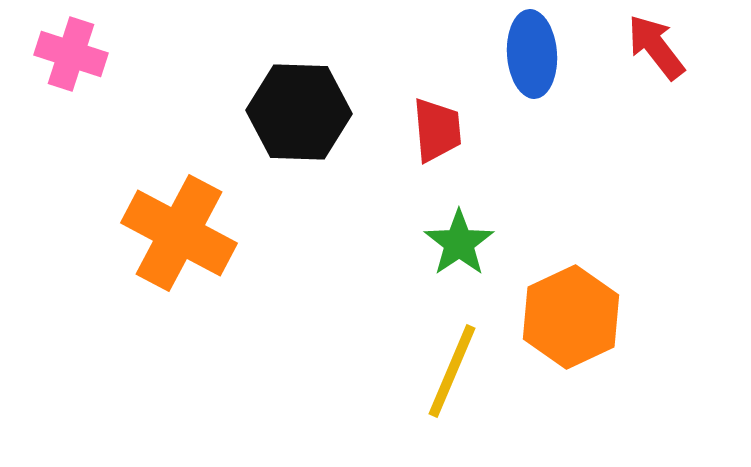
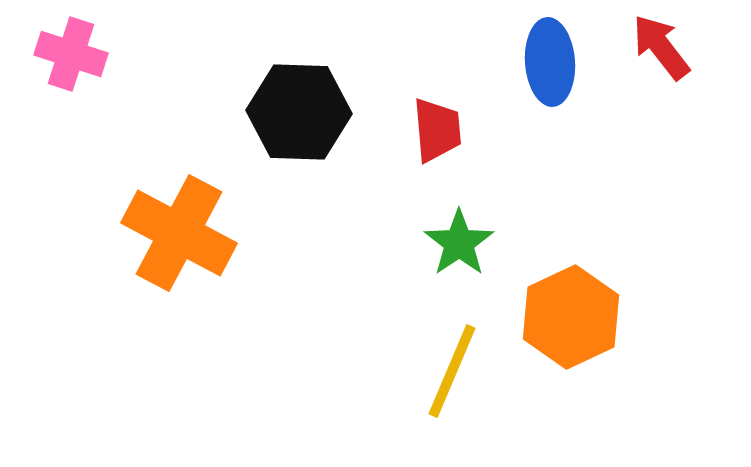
red arrow: moved 5 px right
blue ellipse: moved 18 px right, 8 px down
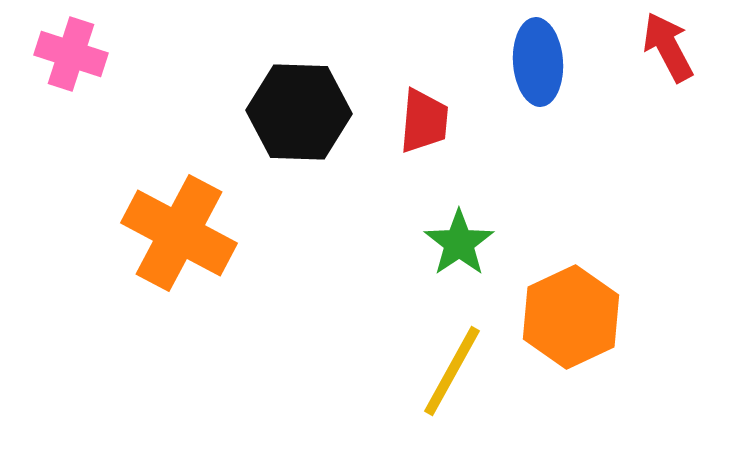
red arrow: moved 7 px right; rotated 10 degrees clockwise
blue ellipse: moved 12 px left
red trapezoid: moved 13 px left, 9 px up; rotated 10 degrees clockwise
yellow line: rotated 6 degrees clockwise
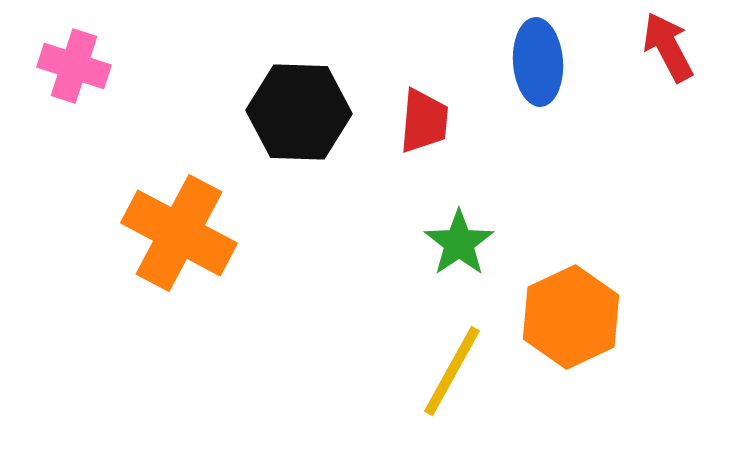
pink cross: moved 3 px right, 12 px down
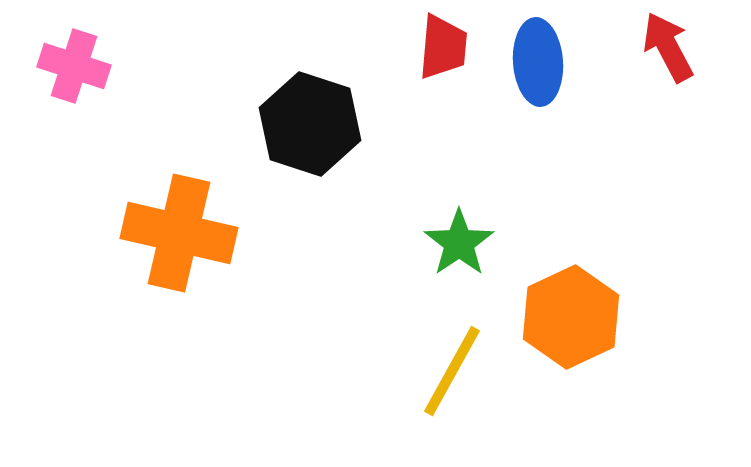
black hexagon: moved 11 px right, 12 px down; rotated 16 degrees clockwise
red trapezoid: moved 19 px right, 74 px up
orange cross: rotated 15 degrees counterclockwise
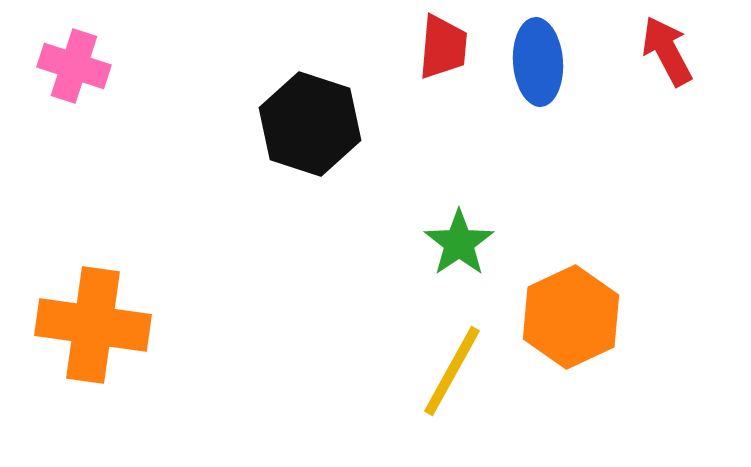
red arrow: moved 1 px left, 4 px down
orange cross: moved 86 px left, 92 px down; rotated 5 degrees counterclockwise
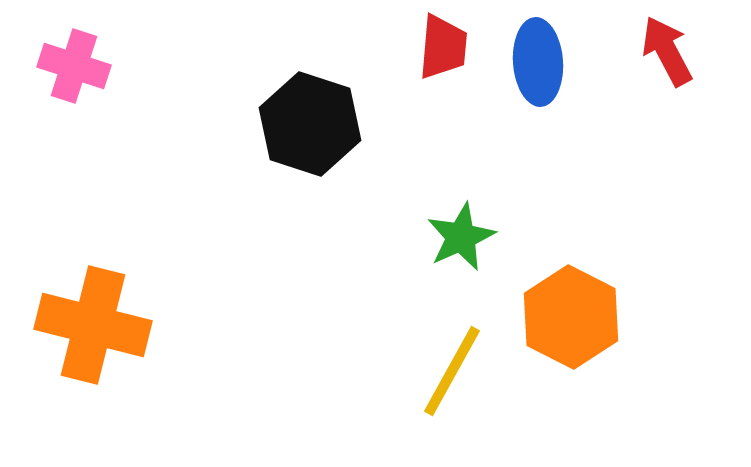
green star: moved 2 px right, 6 px up; rotated 10 degrees clockwise
orange hexagon: rotated 8 degrees counterclockwise
orange cross: rotated 6 degrees clockwise
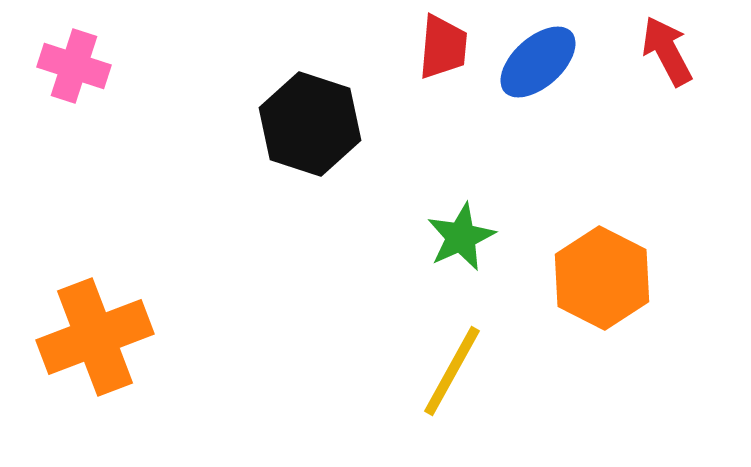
blue ellipse: rotated 52 degrees clockwise
orange hexagon: moved 31 px right, 39 px up
orange cross: moved 2 px right, 12 px down; rotated 35 degrees counterclockwise
